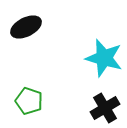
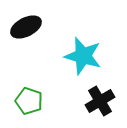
cyan star: moved 21 px left, 2 px up
black cross: moved 5 px left, 7 px up
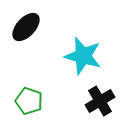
black ellipse: rotated 20 degrees counterclockwise
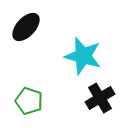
black cross: moved 3 px up
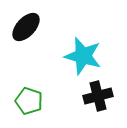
black cross: moved 2 px left, 2 px up; rotated 16 degrees clockwise
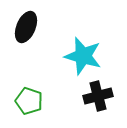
black ellipse: rotated 20 degrees counterclockwise
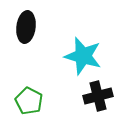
black ellipse: rotated 16 degrees counterclockwise
green pentagon: rotated 8 degrees clockwise
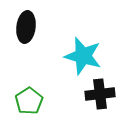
black cross: moved 2 px right, 2 px up; rotated 8 degrees clockwise
green pentagon: rotated 12 degrees clockwise
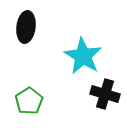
cyan star: rotated 15 degrees clockwise
black cross: moved 5 px right; rotated 24 degrees clockwise
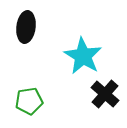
black cross: rotated 24 degrees clockwise
green pentagon: rotated 24 degrees clockwise
